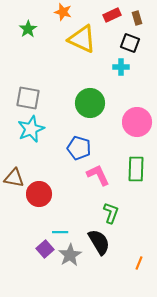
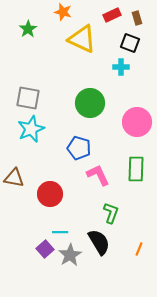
red circle: moved 11 px right
orange line: moved 14 px up
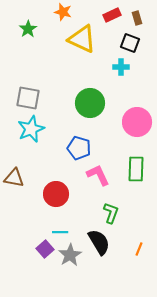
red circle: moved 6 px right
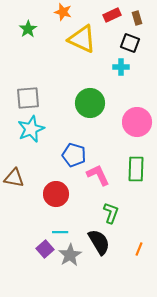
gray square: rotated 15 degrees counterclockwise
blue pentagon: moved 5 px left, 7 px down
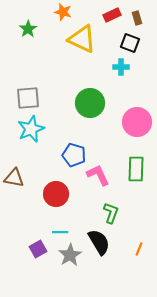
purple square: moved 7 px left; rotated 12 degrees clockwise
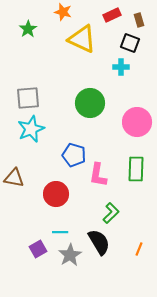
brown rectangle: moved 2 px right, 2 px down
pink L-shape: rotated 145 degrees counterclockwise
green L-shape: rotated 25 degrees clockwise
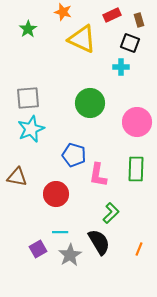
brown triangle: moved 3 px right, 1 px up
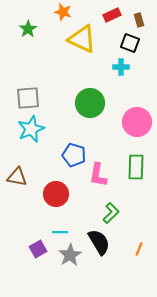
green rectangle: moved 2 px up
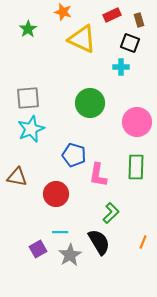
orange line: moved 4 px right, 7 px up
